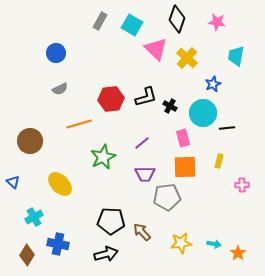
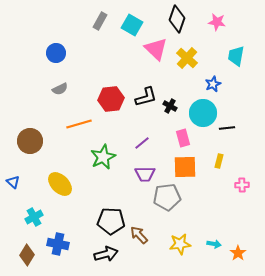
brown arrow: moved 3 px left, 3 px down
yellow star: moved 1 px left, 1 px down
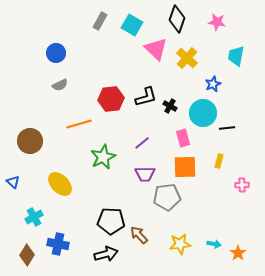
gray semicircle: moved 4 px up
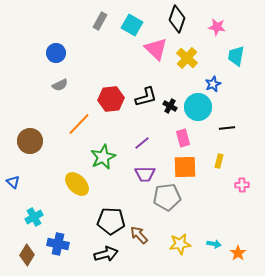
pink star: moved 5 px down
cyan circle: moved 5 px left, 6 px up
orange line: rotated 30 degrees counterclockwise
yellow ellipse: moved 17 px right
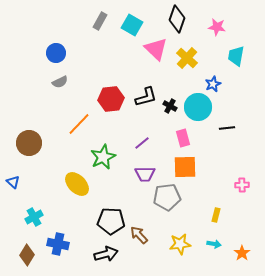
gray semicircle: moved 3 px up
brown circle: moved 1 px left, 2 px down
yellow rectangle: moved 3 px left, 54 px down
orange star: moved 4 px right
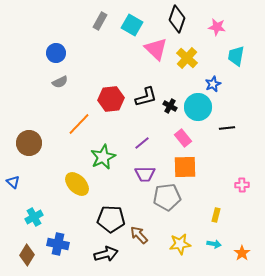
pink rectangle: rotated 24 degrees counterclockwise
black pentagon: moved 2 px up
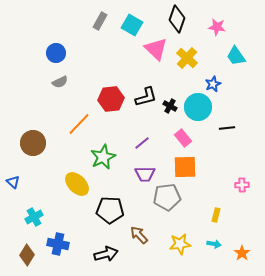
cyan trapezoid: rotated 45 degrees counterclockwise
brown circle: moved 4 px right
black pentagon: moved 1 px left, 9 px up
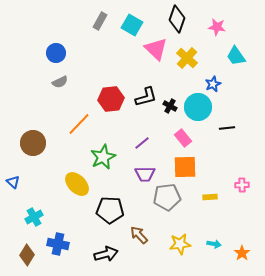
yellow rectangle: moved 6 px left, 18 px up; rotated 72 degrees clockwise
